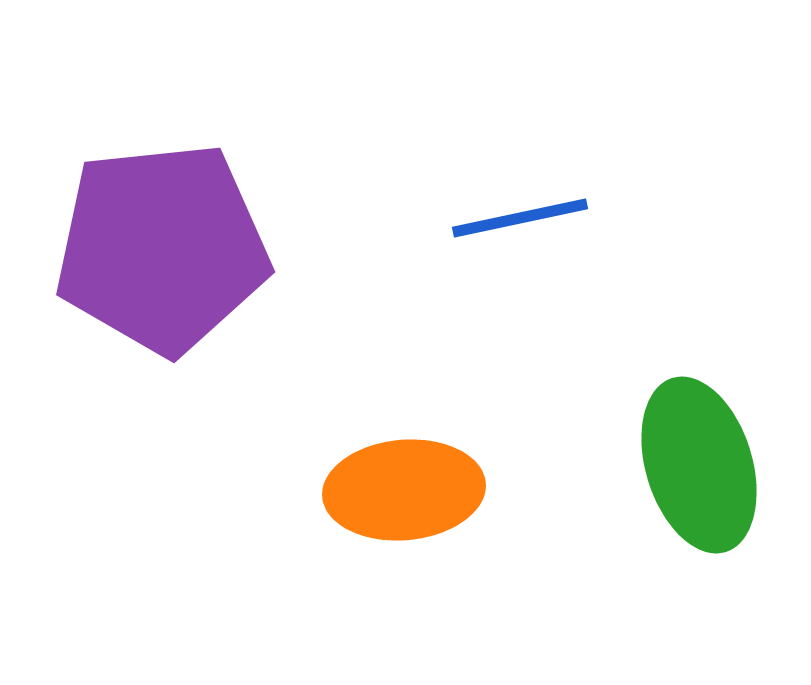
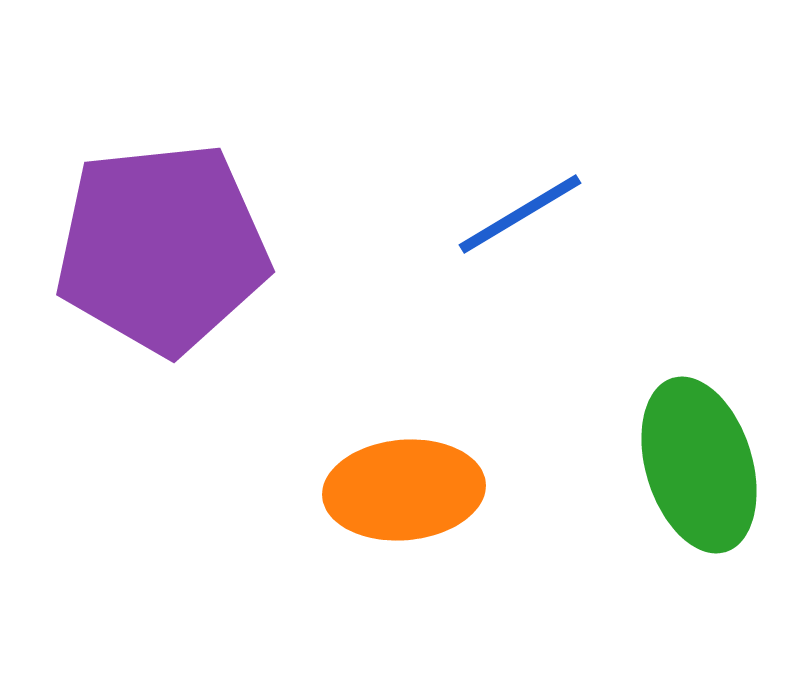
blue line: moved 4 px up; rotated 19 degrees counterclockwise
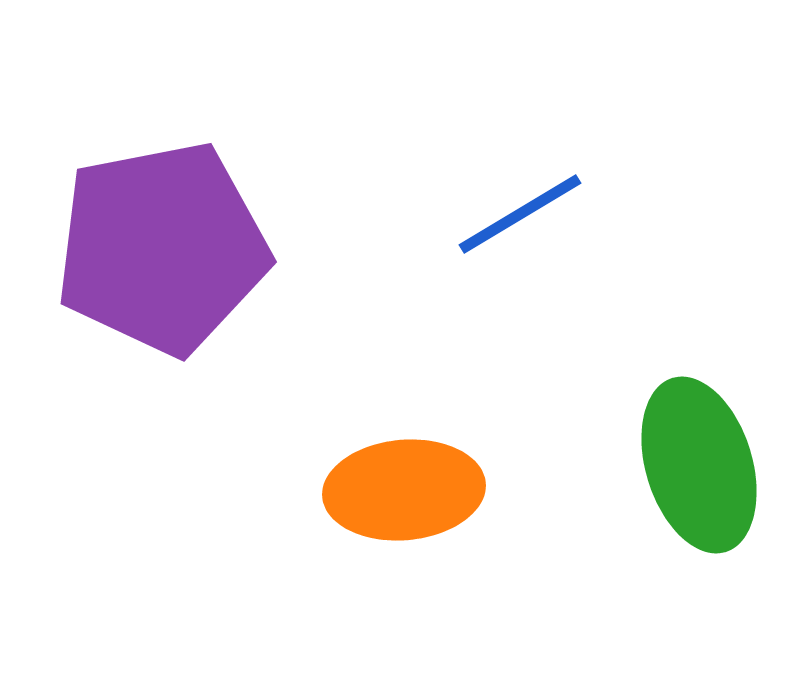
purple pentagon: rotated 5 degrees counterclockwise
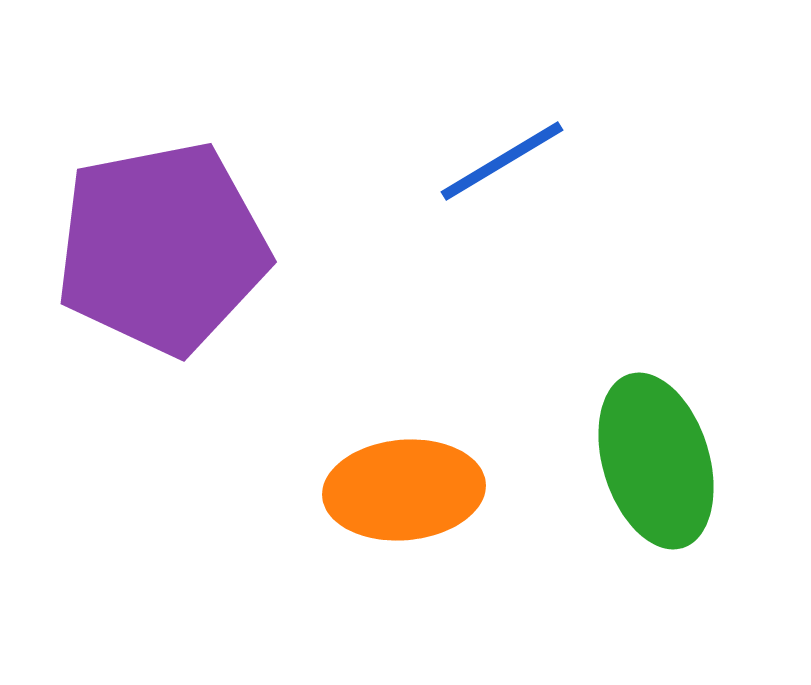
blue line: moved 18 px left, 53 px up
green ellipse: moved 43 px left, 4 px up
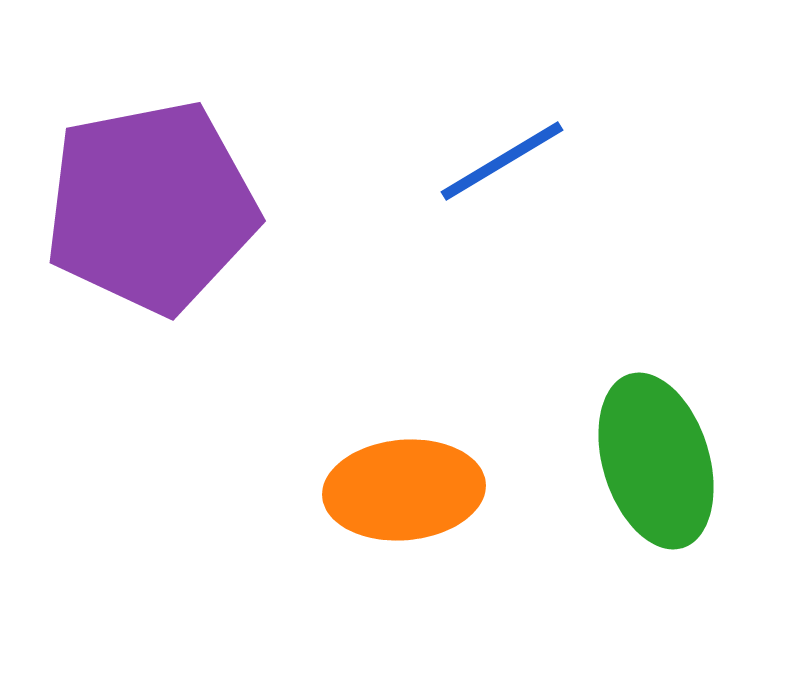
purple pentagon: moved 11 px left, 41 px up
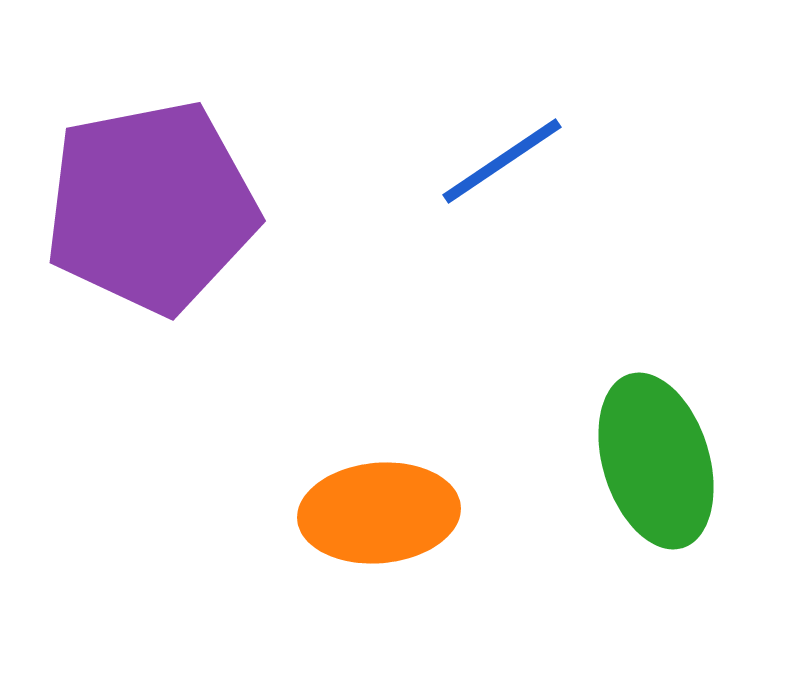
blue line: rotated 3 degrees counterclockwise
orange ellipse: moved 25 px left, 23 px down
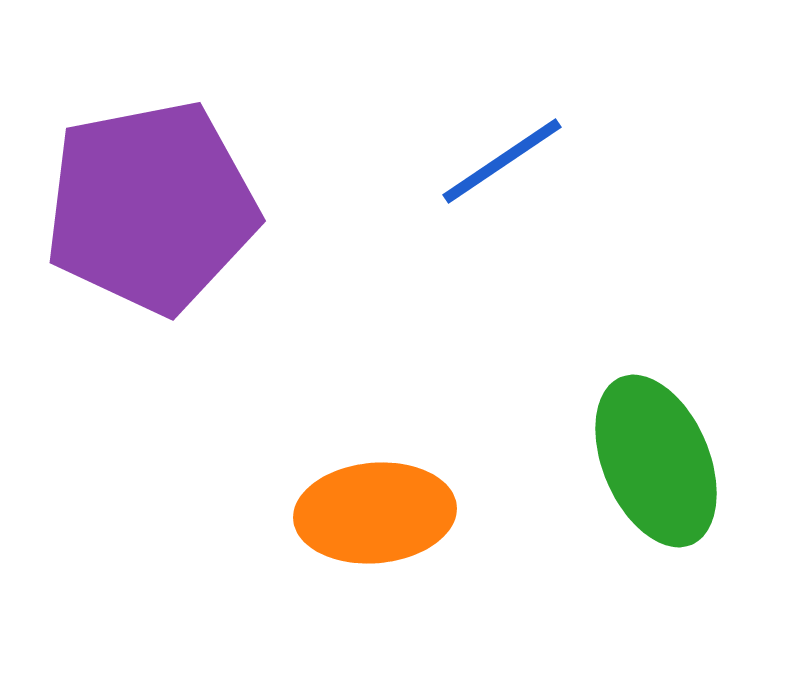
green ellipse: rotated 6 degrees counterclockwise
orange ellipse: moved 4 px left
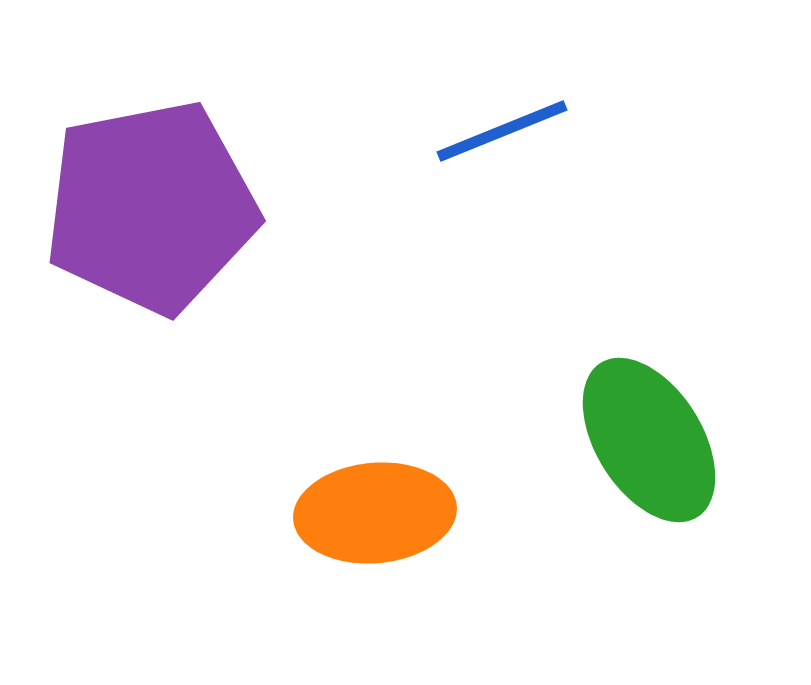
blue line: moved 30 px up; rotated 12 degrees clockwise
green ellipse: moved 7 px left, 21 px up; rotated 9 degrees counterclockwise
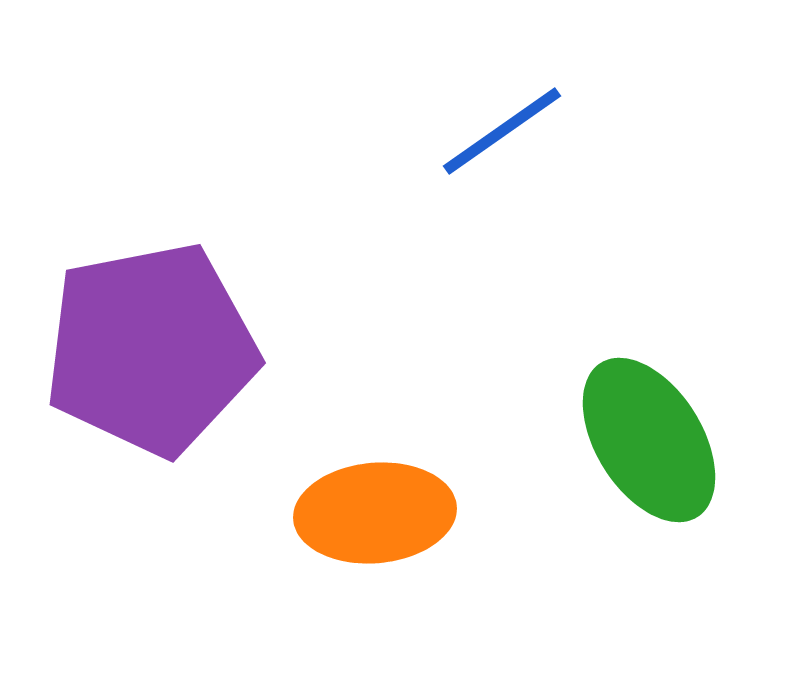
blue line: rotated 13 degrees counterclockwise
purple pentagon: moved 142 px down
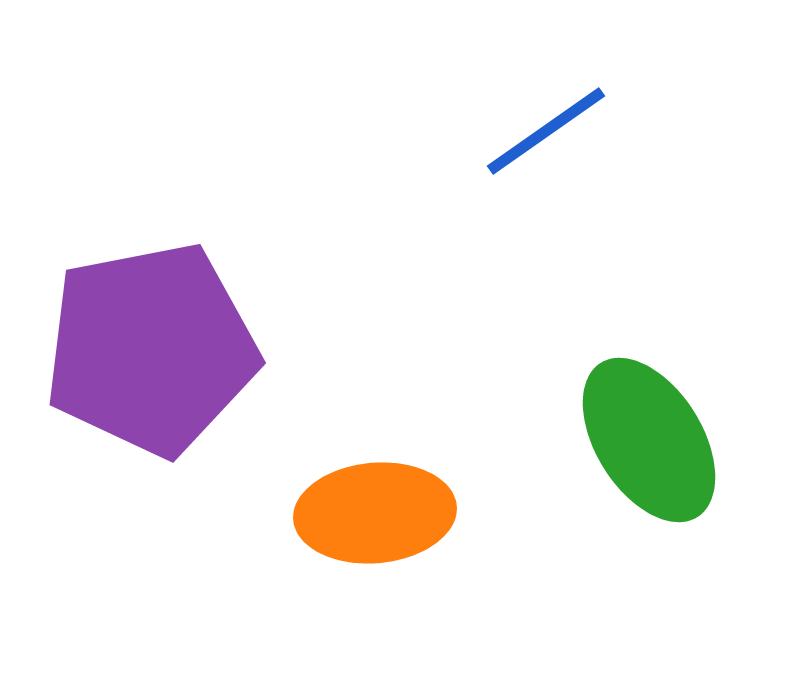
blue line: moved 44 px right
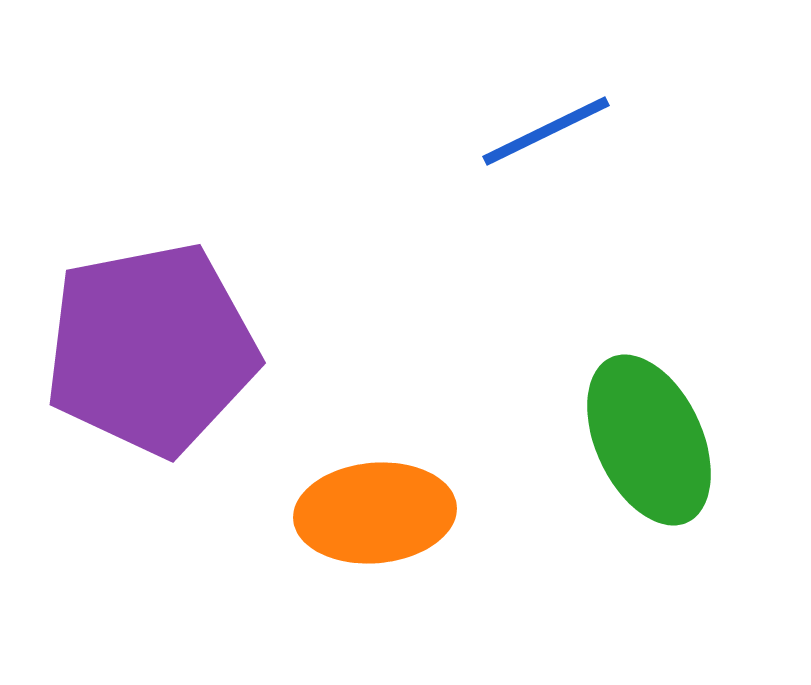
blue line: rotated 9 degrees clockwise
green ellipse: rotated 7 degrees clockwise
